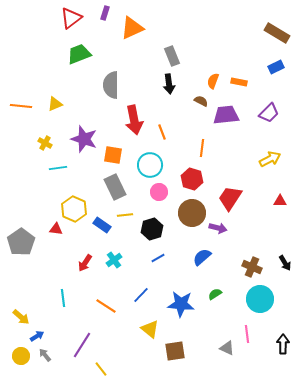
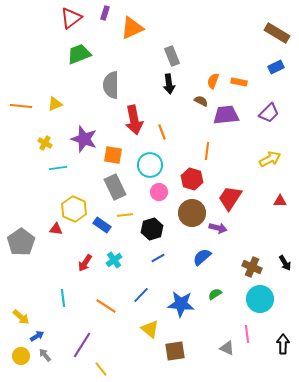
orange line at (202, 148): moved 5 px right, 3 px down
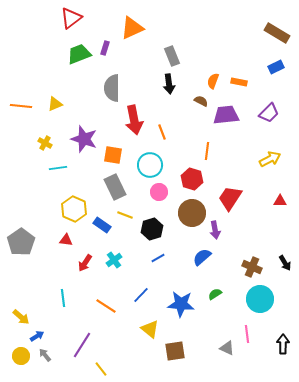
purple rectangle at (105, 13): moved 35 px down
gray semicircle at (111, 85): moved 1 px right, 3 px down
yellow line at (125, 215): rotated 28 degrees clockwise
purple arrow at (218, 228): moved 3 px left, 2 px down; rotated 66 degrees clockwise
red triangle at (56, 229): moved 10 px right, 11 px down
